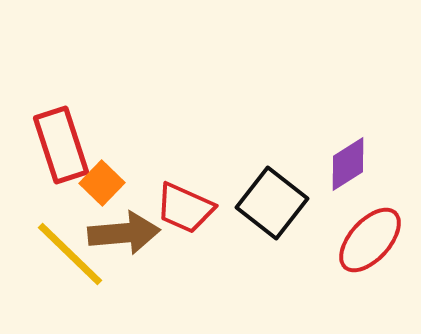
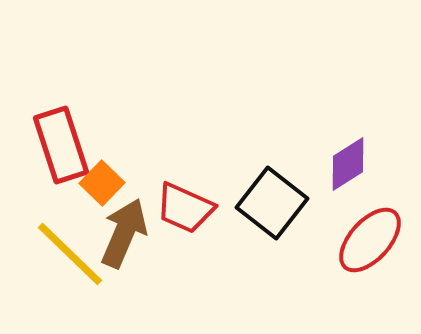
brown arrow: rotated 62 degrees counterclockwise
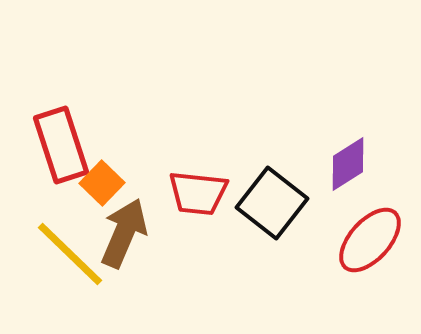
red trapezoid: moved 13 px right, 15 px up; rotated 18 degrees counterclockwise
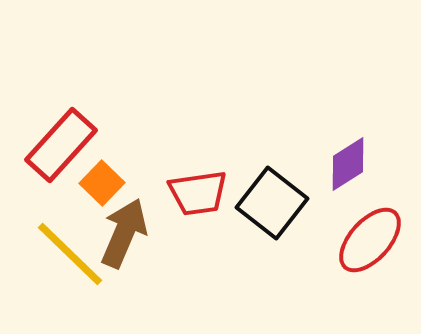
red rectangle: rotated 60 degrees clockwise
red trapezoid: rotated 14 degrees counterclockwise
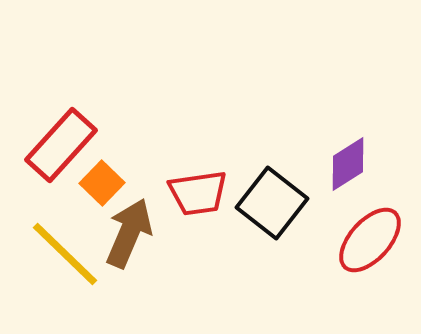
brown arrow: moved 5 px right
yellow line: moved 5 px left
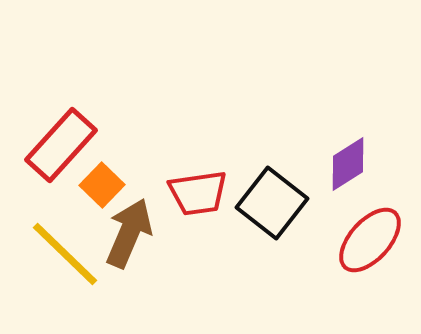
orange square: moved 2 px down
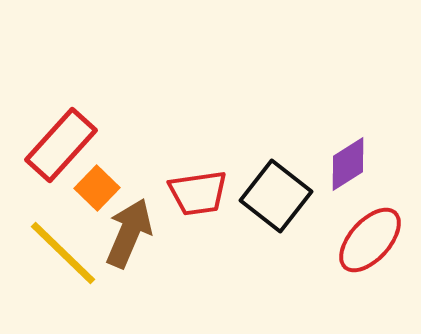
orange square: moved 5 px left, 3 px down
black square: moved 4 px right, 7 px up
yellow line: moved 2 px left, 1 px up
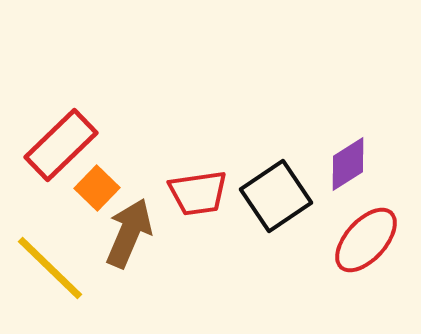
red rectangle: rotated 4 degrees clockwise
black square: rotated 18 degrees clockwise
red ellipse: moved 4 px left
yellow line: moved 13 px left, 15 px down
